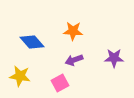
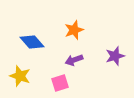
orange star: moved 1 px right, 1 px up; rotated 24 degrees counterclockwise
purple star: moved 1 px right, 2 px up; rotated 18 degrees counterclockwise
yellow star: rotated 10 degrees clockwise
pink square: rotated 12 degrees clockwise
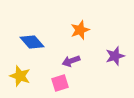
orange star: moved 6 px right
purple arrow: moved 3 px left, 1 px down
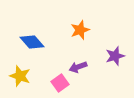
purple arrow: moved 7 px right, 6 px down
pink square: rotated 18 degrees counterclockwise
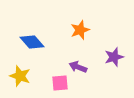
purple star: moved 1 px left, 1 px down
purple arrow: rotated 42 degrees clockwise
pink square: rotated 30 degrees clockwise
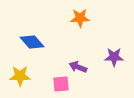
orange star: moved 12 px up; rotated 18 degrees clockwise
purple star: rotated 18 degrees clockwise
yellow star: rotated 20 degrees counterclockwise
pink square: moved 1 px right, 1 px down
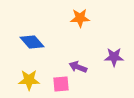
yellow star: moved 9 px right, 4 px down
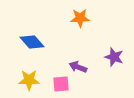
purple star: rotated 18 degrees clockwise
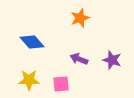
orange star: rotated 18 degrees counterclockwise
purple star: moved 2 px left, 3 px down
purple arrow: moved 1 px right, 8 px up
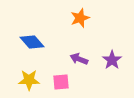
purple star: rotated 18 degrees clockwise
pink square: moved 2 px up
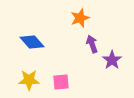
purple arrow: moved 13 px right, 15 px up; rotated 48 degrees clockwise
